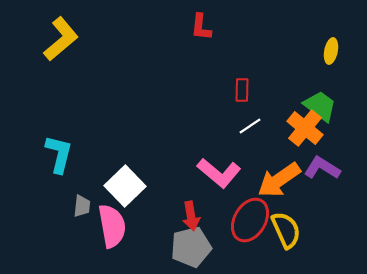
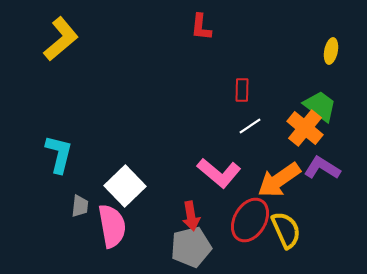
gray trapezoid: moved 2 px left
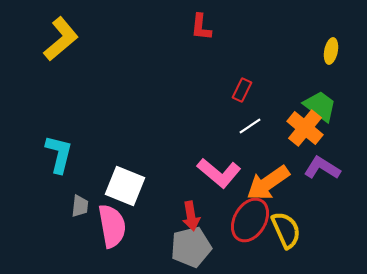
red rectangle: rotated 25 degrees clockwise
orange arrow: moved 11 px left, 3 px down
white square: rotated 24 degrees counterclockwise
